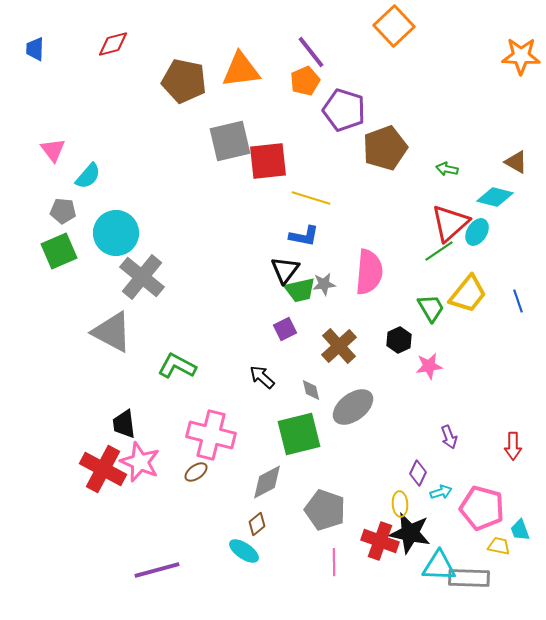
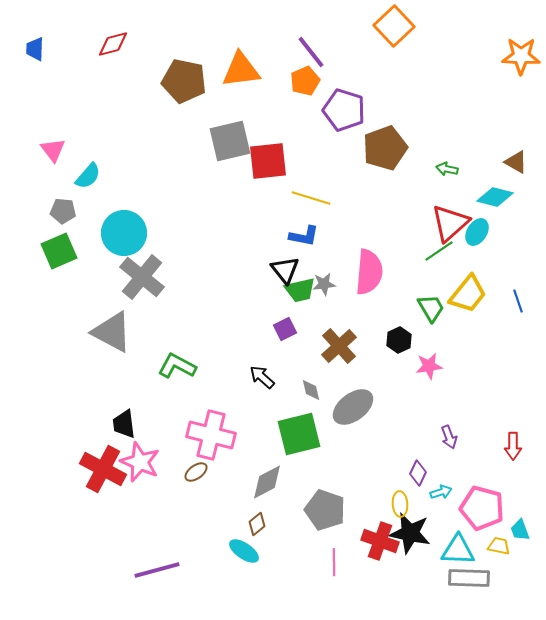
cyan circle at (116, 233): moved 8 px right
black triangle at (285, 270): rotated 16 degrees counterclockwise
cyan triangle at (439, 566): moved 19 px right, 16 px up
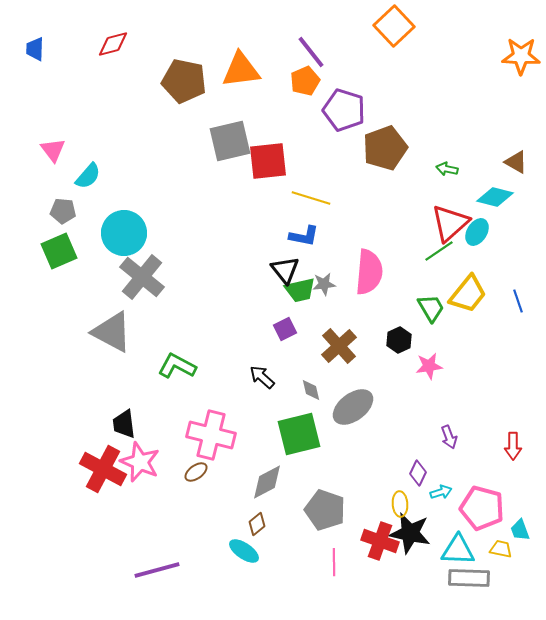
yellow trapezoid at (499, 546): moved 2 px right, 3 px down
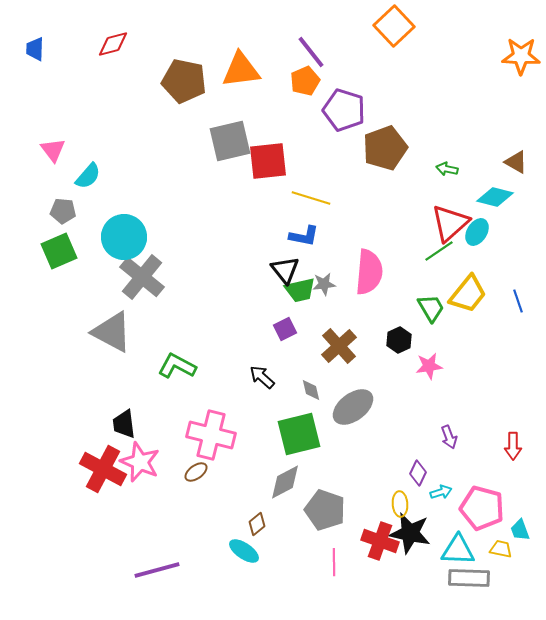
cyan circle at (124, 233): moved 4 px down
gray diamond at (267, 482): moved 18 px right
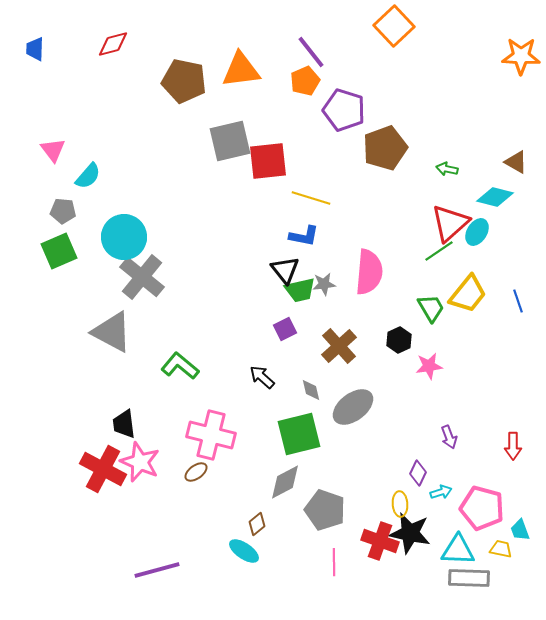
green L-shape at (177, 366): moved 3 px right; rotated 12 degrees clockwise
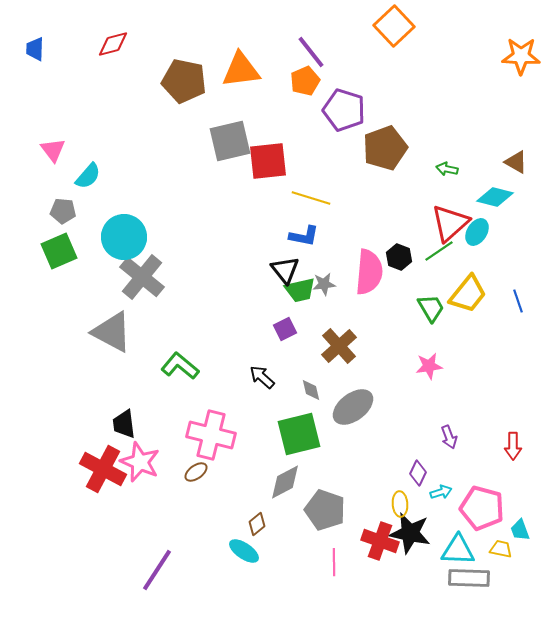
black hexagon at (399, 340): moved 83 px up; rotated 15 degrees counterclockwise
purple line at (157, 570): rotated 42 degrees counterclockwise
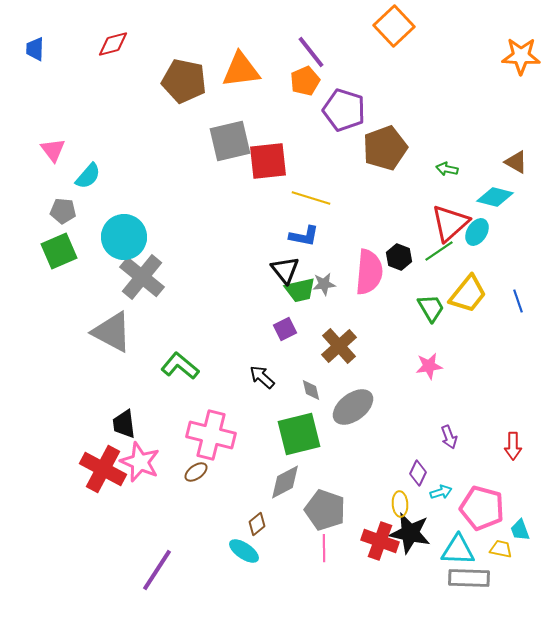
pink line at (334, 562): moved 10 px left, 14 px up
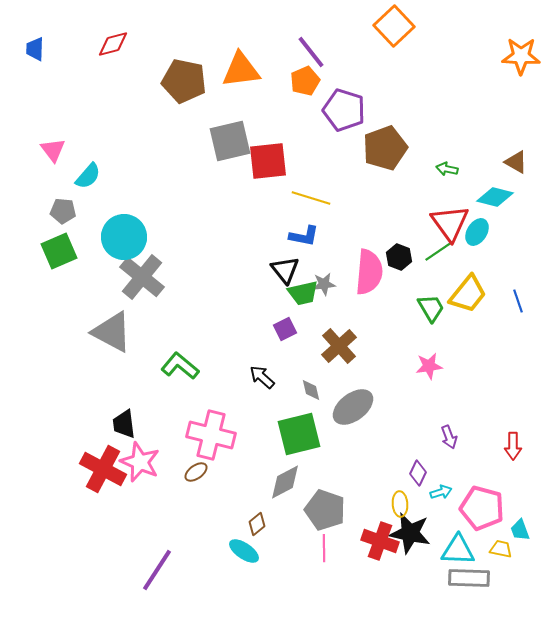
red triangle at (450, 223): rotated 24 degrees counterclockwise
green trapezoid at (300, 290): moved 3 px right, 3 px down
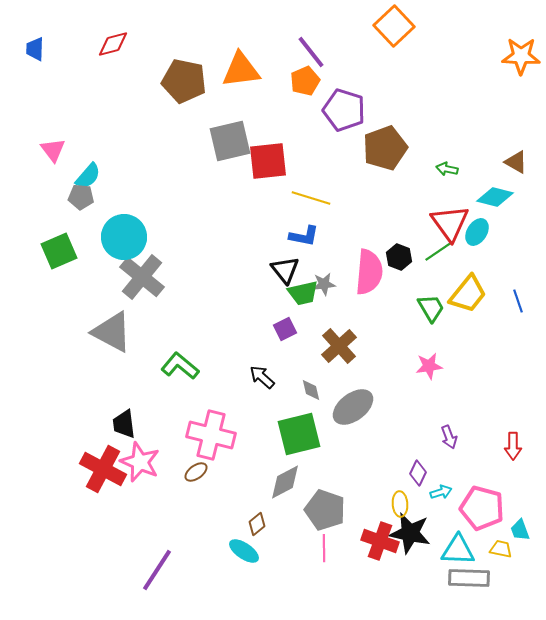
gray pentagon at (63, 211): moved 18 px right, 14 px up
